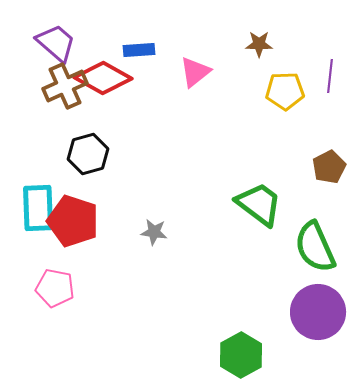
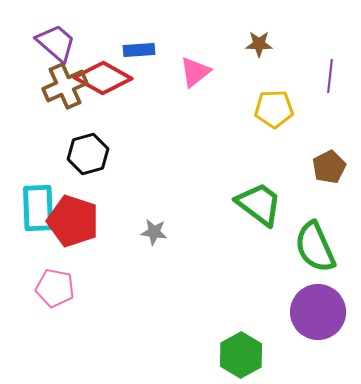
yellow pentagon: moved 11 px left, 18 px down
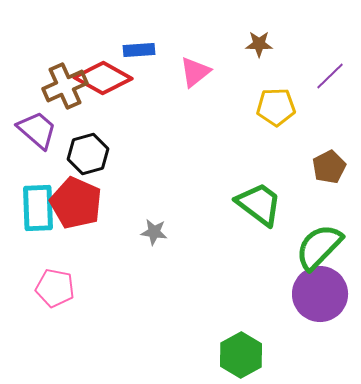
purple trapezoid: moved 19 px left, 87 px down
purple line: rotated 40 degrees clockwise
yellow pentagon: moved 2 px right, 2 px up
red pentagon: moved 3 px right, 18 px up; rotated 6 degrees clockwise
green semicircle: moved 4 px right; rotated 68 degrees clockwise
purple circle: moved 2 px right, 18 px up
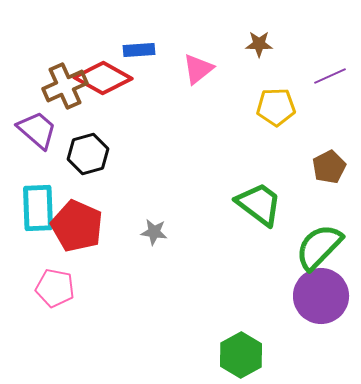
pink triangle: moved 3 px right, 3 px up
purple line: rotated 20 degrees clockwise
red pentagon: moved 1 px right, 23 px down
purple circle: moved 1 px right, 2 px down
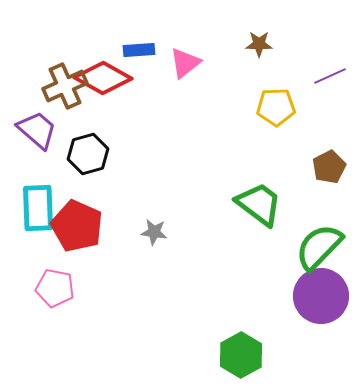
pink triangle: moved 13 px left, 6 px up
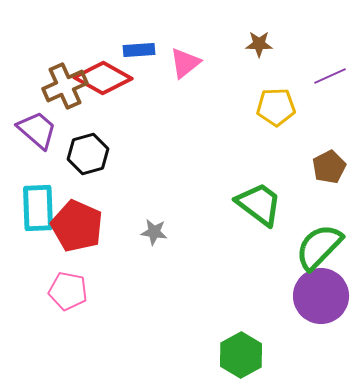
pink pentagon: moved 13 px right, 3 px down
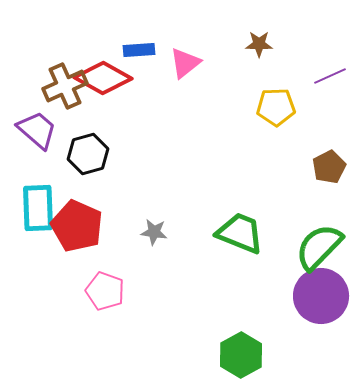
green trapezoid: moved 19 px left, 29 px down; rotated 15 degrees counterclockwise
pink pentagon: moved 37 px right; rotated 9 degrees clockwise
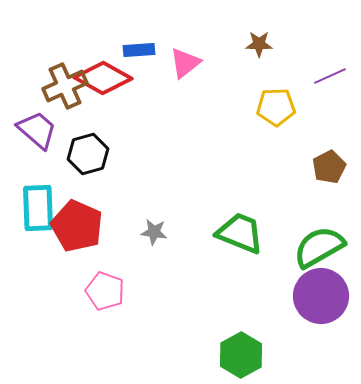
green semicircle: rotated 16 degrees clockwise
